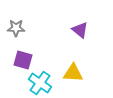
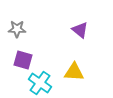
gray star: moved 1 px right, 1 px down
yellow triangle: moved 1 px right, 1 px up
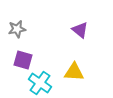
gray star: rotated 12 degrees counterclockwise
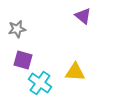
purple triangle: moved 3 px right, 14 px up
yellow triangle: moved 1 px right
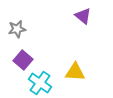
purple square: rotated 24 degrees clockwise
